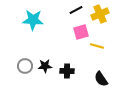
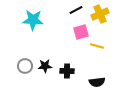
black semicircle: moved 4 px left, 3 px down; rotated 63 degrees counterclockwise
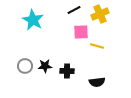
black line: moved 2 px left
cyan star: rotated 25 degrees clockwise
pink square: rotated 14 degrees clockwise
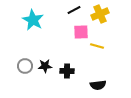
black semicircle: moved 1 px right, 3 px down
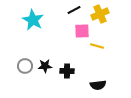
pink square: moved 1 px right, 1 px up
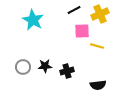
gray circle: moved 2 px left, 1 px down
black cross: rotated 16 degrees counterclockwise
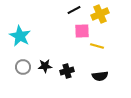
cyan star: moved 13 px left, 16 px down
black semicircle: moved 2 px right, 9 px up
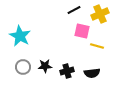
pink square: rotated 14 degrees clockwise
black semicircle: moved 8 px left, 3 px up
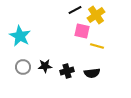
black line: moved 1 px right
yellow cross: moved 4 px left, 1 px down; rotated 12 degrees counterclockwise
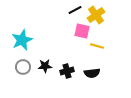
cyan star: moved 2 px right, 4 px down; rotated 20 degrees clockwise
